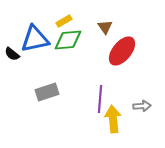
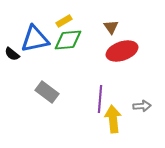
brown triangle: moved 6 px right
red ellipse: rotated 32 degrees clockwise
gray rectangle: rotated 55 degrees clockwise
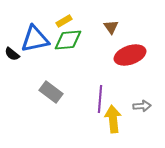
red ellipse: moved 8 px right, 4 px down
gray rectangle: moved 4 px right
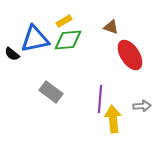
brown triangle: rotated 35 degrees counterclockwise
red ellipse: rotated 76 degrees clockwise
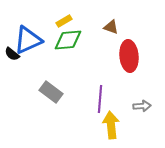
blue triangle: moved 7 px left, 1 px down; rotated 12 degrees counterclockwise
red ellipse: moved 1 px left, 1 px down; rotated 28 degrees clockwise
yellow arrow: moved 2 px left, 6 px down
